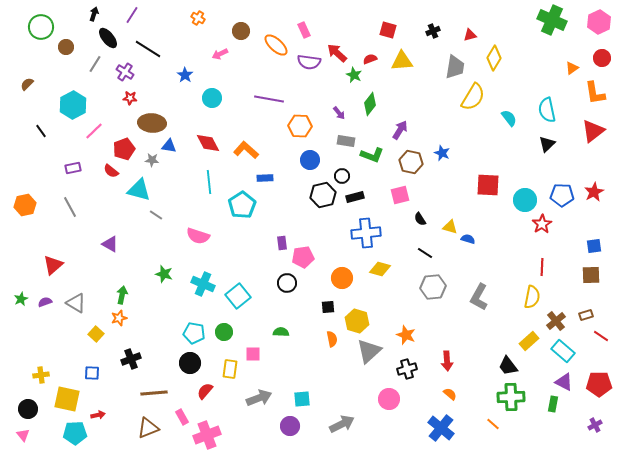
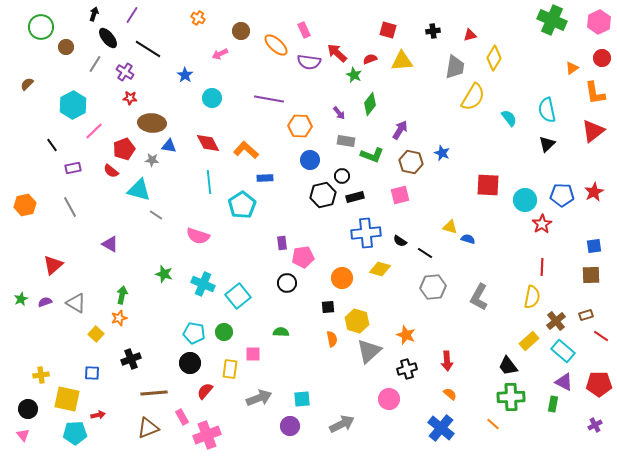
black cross at (433, 31): rotated 16 degrees clockwise
black line at (41, 131): moved 11 px right, 14 px down
black semicircle at (420, 219): moved 20 px left, 22 px down; rotated 24 degrees counterclockwise
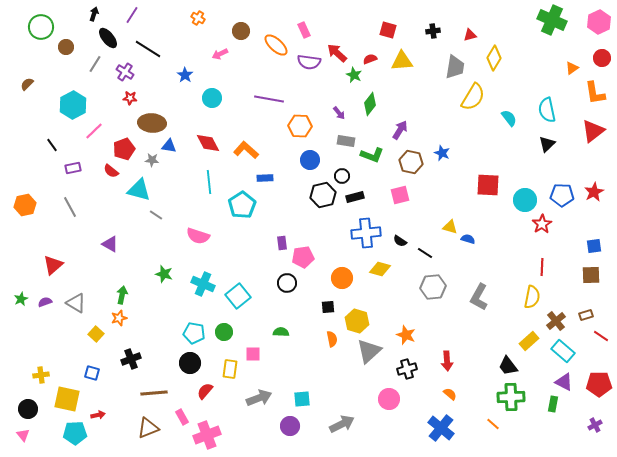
blue square at (92, 373): rotated 14 degrees clockwise
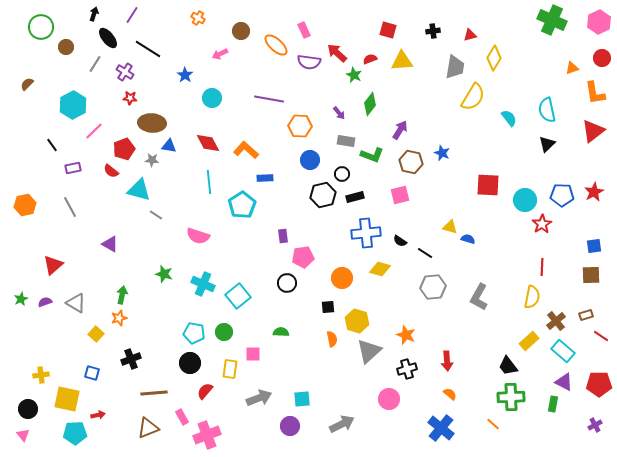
orange triangle at (572, 68): rotated 16 degrees clockwise
black circle at (342, 176): moved 2 px up
purple rectangle at (282, 243): moved 1 px right, 7 px up
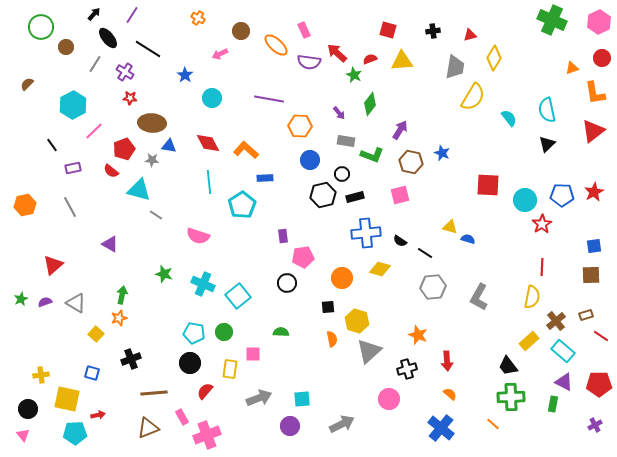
black arrow at (94, 14): rotated 24 degrees clockwise
orange star at (406, 335): moved 12 px right
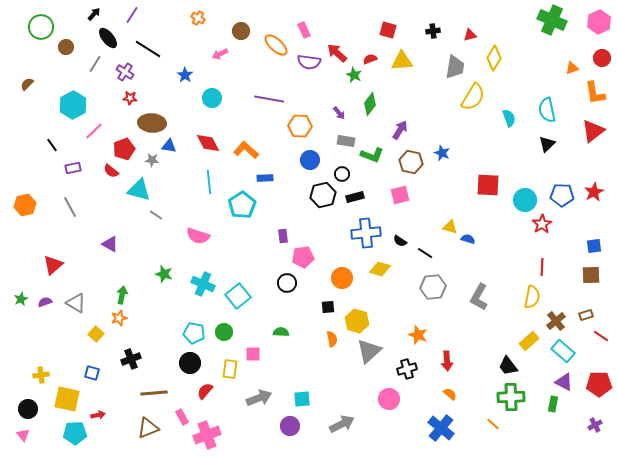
cyan semicircle at (509, 118): rotated 18 degrees clockwise
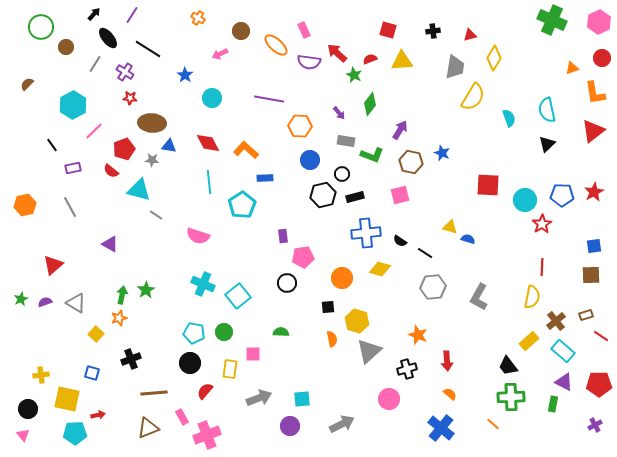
green star at (164, 274): moved 18 px left, 16 px down; rotated 24 degrees clockwise
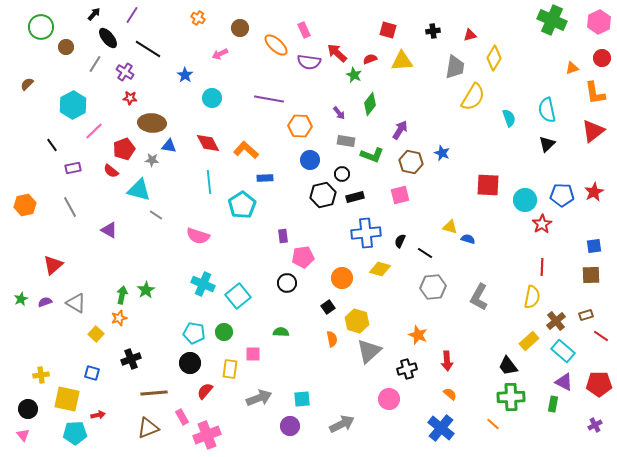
brown circle at (241, 31): moved 1 px left, 3 px up
black semicircle at (400, 241): rotated 80 degrees clockwise
purple triangle at (110, 244): moved 1 px left, 14 px up
black square at (328, 307): rotated 32 degrees counterclockwise
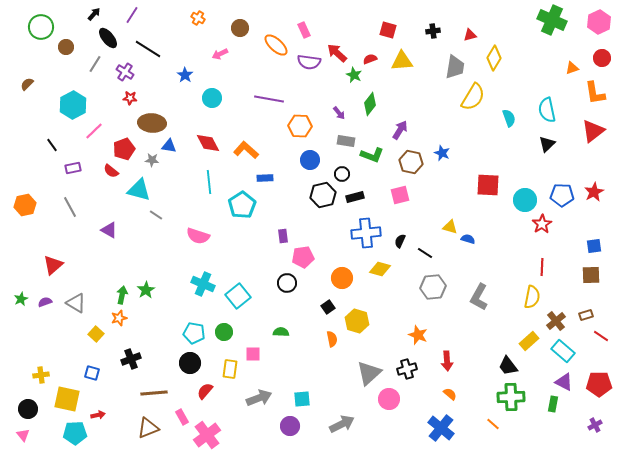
gray triangle at (369, 351): moved 22 px down
pink cross at (207, 435): rotated 16 degrees counterclockwise
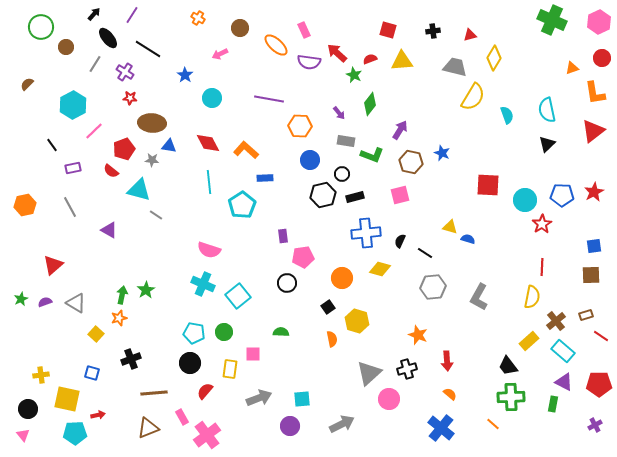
gray trapezoid at (455, 67): rotated 85 degrees counterclockwise
cyan semicircle at (509, 118): moved 2 px left, 3 px up
pink semicircle at (198, 236): moved 11 px right, 14 px down
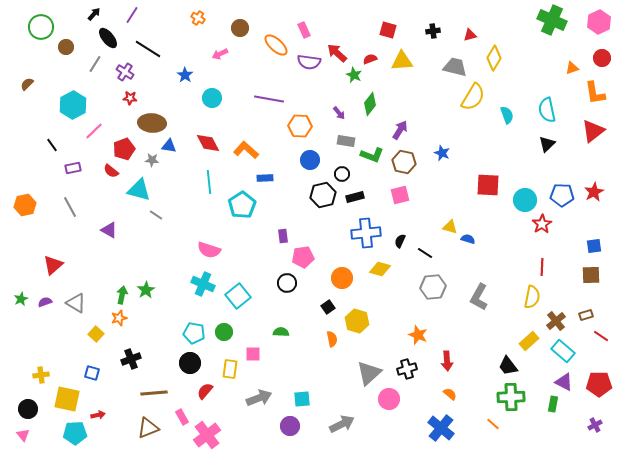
brown hexagon at (411, 162): moved 7 px left
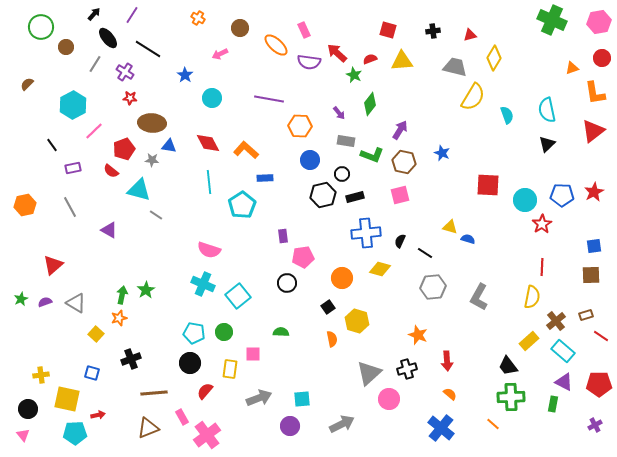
pink hexagon at (599, 22): rotated 15 degrees clockwise
